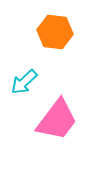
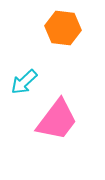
orange hexagon: moved 8 px right, 4 px up
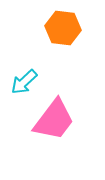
pink trapezoid: moved 3 px left
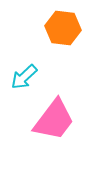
cyan arrow: moved 5 px up
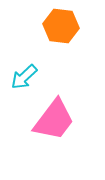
orange hexagon: moved 2 px left, 2 px up
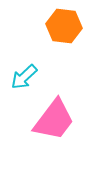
orange hexagon: moved 3 px right
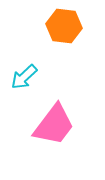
pink trapezoid: moved 5 px down
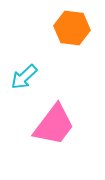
orange hexagon: moved 8 px right, 2 px down
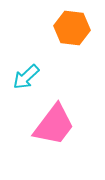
cyan arrow: moved 2 px right
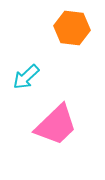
pink trapezoid: moved 2 px right; rotated 9 degrees clockwise
